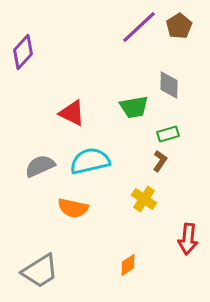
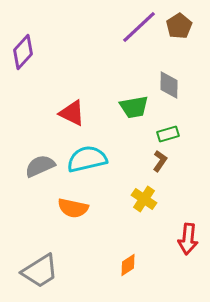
cyan semicircle: moved 3 px left, 2 px up
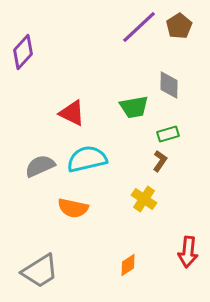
red arrow: moved 13 px down
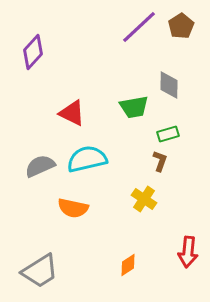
brown pentagon: moved 2 px right
purple diamond: moved 10 px right
brown L-shape: rotated 15 degrees counterclockwise
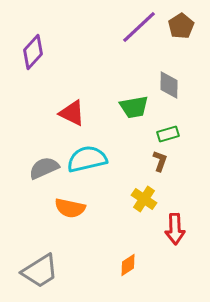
gray semicircle: moved 4 px right, 2 px down
orange semicircle: moved 3 px left
red arrow: moved 13 px left, 23 px up; rotated 8 degrees counterclockwise
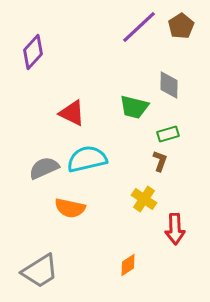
green trapezoid: rotated 24 degrees clockwise
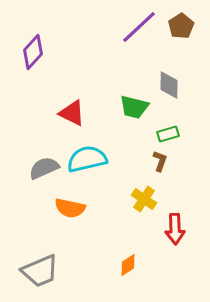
gray trapezoid: rotated 9 degrees clockwise
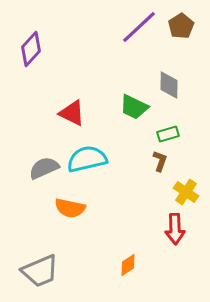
purple diamond: moved 2 px left, 3 px up
green trapezoid: rotated 12 degrees clockwise
yellow cross: moved 42 px right, 7 px up
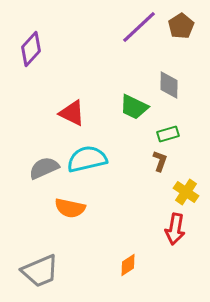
red arrow: rotated 12 degrees clockwise
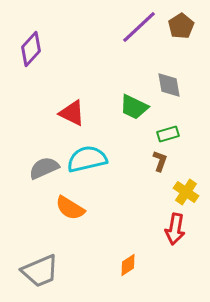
gray diamond: rotated 12 degrees counterclockwise
orange semicircle: rotated 20 degrees clockwise
